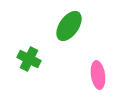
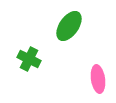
pink ellipse: moved 4 px down
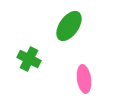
pink ellipse: moved 14 px left
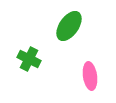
pink ellipse: moved 6 px right, 3 px up
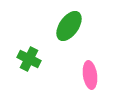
pink ellipse: moved 1 px up
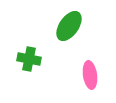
green cross: rotated 15 degrees counterclockwise
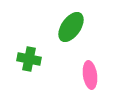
green ellipse: moved 2 px right, 1 px down
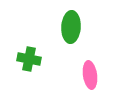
green ellipse: rotated 32 degrees counterclockwise
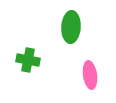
green cross: moved 1 px left, 1 px down
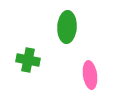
green ellipse: moved 4 px left
